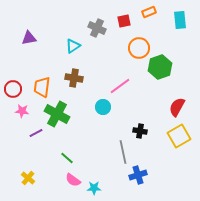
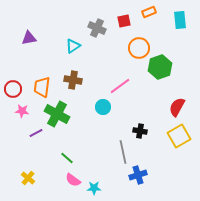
brown cross: moved 1 px left, 2 px down
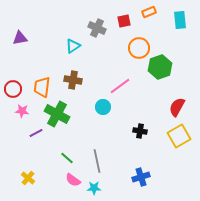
purple triangle: moved 9 px left
gray line: moved 26 px left, 9 px down
blue cross: moved 3 px right, 2 px down
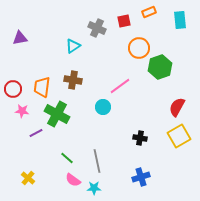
black cross: moved 7 px down
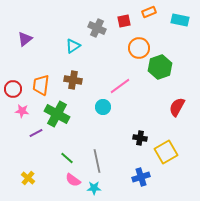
cyan rectangle: rotated 72 degrees counterclockwise
purple triangle: moved 5 px right, 1 px down; rotated 28 degrees counterclockwise
orange trapezoid: moved 1 px left, 2 px up
yellow square: moved 13 px left, 16 px down
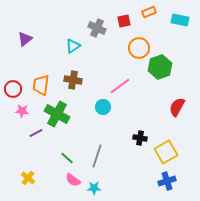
gray line: moved 5 px up; rotated 30 degrees clockwise
blue cross: moved 26 px right, 4 px down
